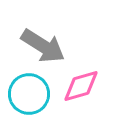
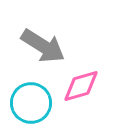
cyan circle: moved 2 px right, 9 px down
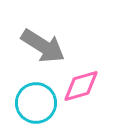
cyan circle: moved 5 px right
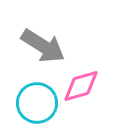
cyan circle: moved 1 px right
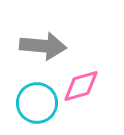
gray arrow: rotated 27 degrees counterclockwise
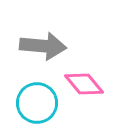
pink diamond: moved 3 px right, 2 px up; rotated 66 degrees clockwise
